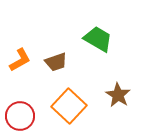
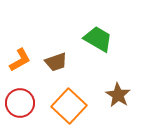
red circle: moved 13 px up
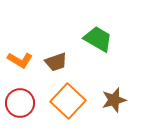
orange L-shape: rotated 60 degrees clockwise
brown star: moved 4 px left, 5 px down; rotated 25 degrees clockwise
orange square: moved 1 px left, 5 px up
